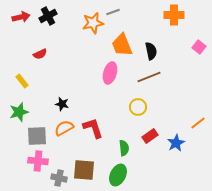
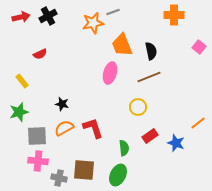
blue star: rotated 24 degrees counterclockwise
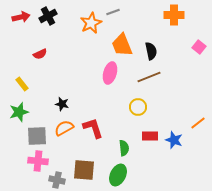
orange star: moved 2 px left; rotated 15 degrees counterclockwise
yellow rectangle: moved 3 px down
red rectangle: rotated 35 degrees clockwise
blue star: moved 2 px left, 3 px up
gray cross: moved 2 px left, 2 px down
